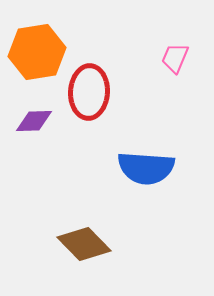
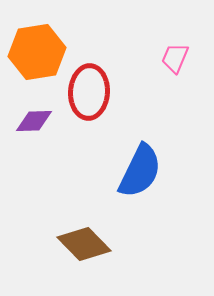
blue semicircle: moved 6 px left, 3 px down; rotated 68 degrees counterclockwise
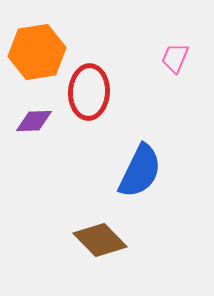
brown diamond: moved 16 px right, 4 px up
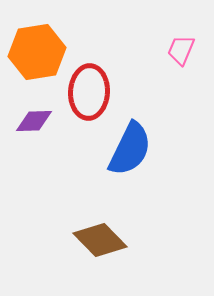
pink trapezoid: moved 6 px right, 8 px up
blue semicircle: moved 10 px left, 22 px up
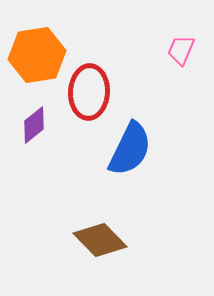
orange hexagon: moved 3 px down
purple diamond: moved 4 px down; rotated 36 degrees counterclockwise
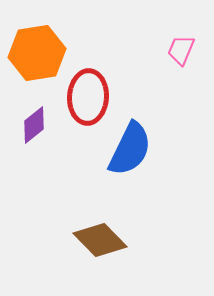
orange hexagon: moved 2 px up
red ellipse: moved 1 px left, 5 px down
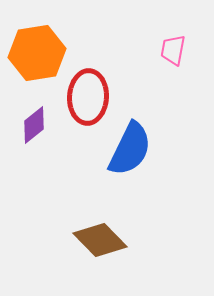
pink trapezoid: moved 8 px left; rotated 12 degrees counterclockwise
